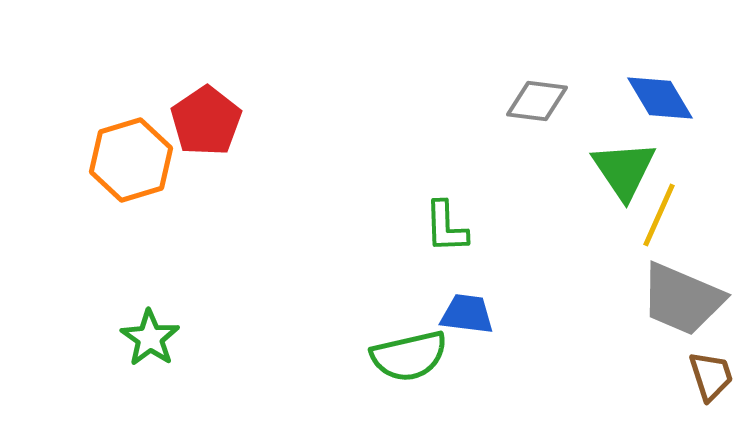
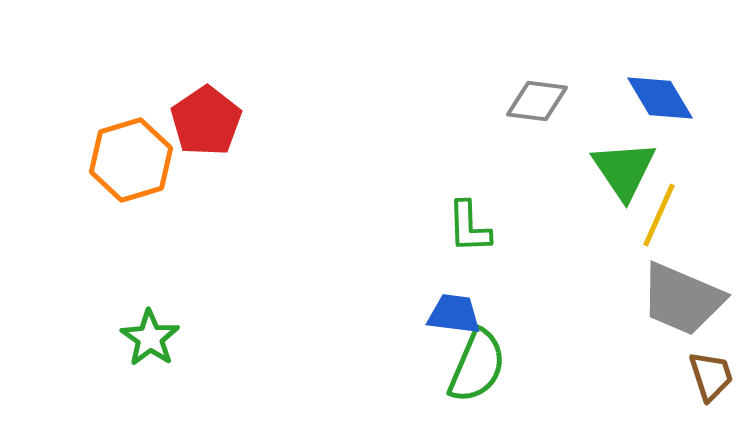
green L-shape: moved 23 px right
blue trapezoid: moved 13 px left
green semicircle: moved 68 px right, 10 px down; rotated 54 degrees counterclockwise
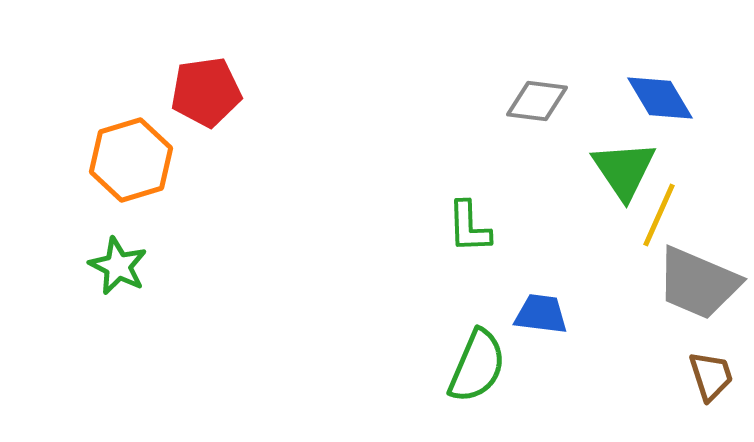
red pentagon: moved 29 px up; rotated 26 degrees clockwise
gray trapezoid: moved 16 px right, 16 px up
blue trapezoid: moved 87 px right
green star: moved 32 px left, 72 px up; rotated 8 degrees counterclockwise
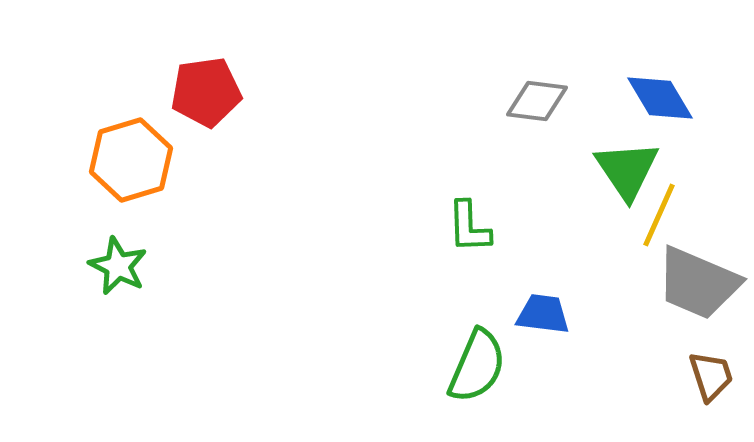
green triangle: moved 3 px right
blue trapezoid: moved 2 px right
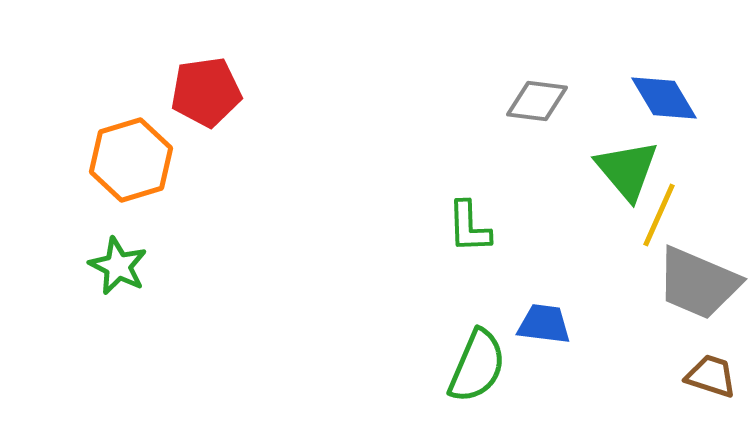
blue diamond: moved 4 px right
green triangle: rotated 6 degrees counterclockwise
blue trapezoid: moved 1 px right, 10 px down
brown trapezoid: rotated 54 degrees counterclockwise
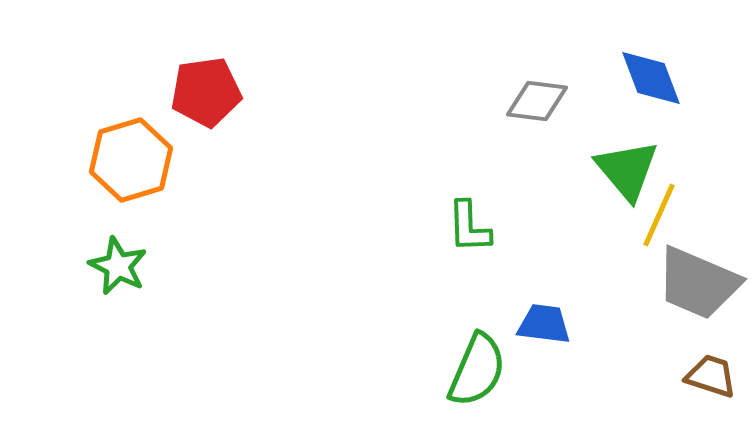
blue diamond: moved 13 px left, 20 px up; rotated 10 degrees clockwise
green semicircle: moved 4 px down
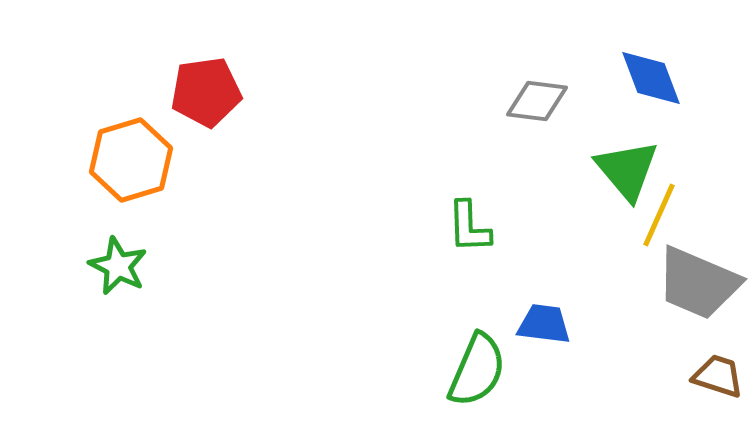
brown trapezoid: moved 7 px right
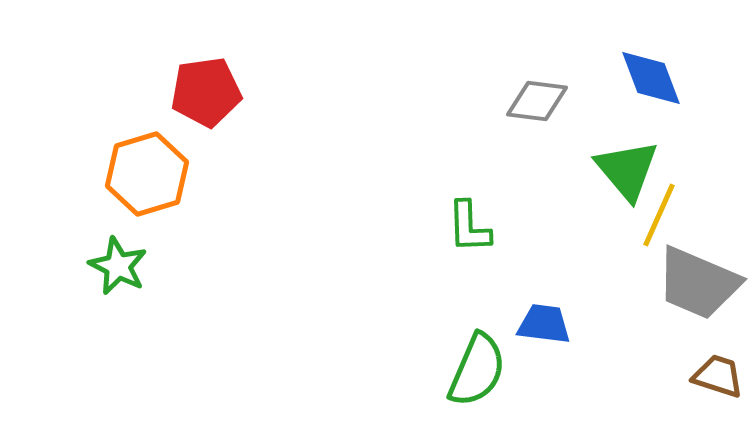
orange hexagon: moved 16 px right, 14 px down
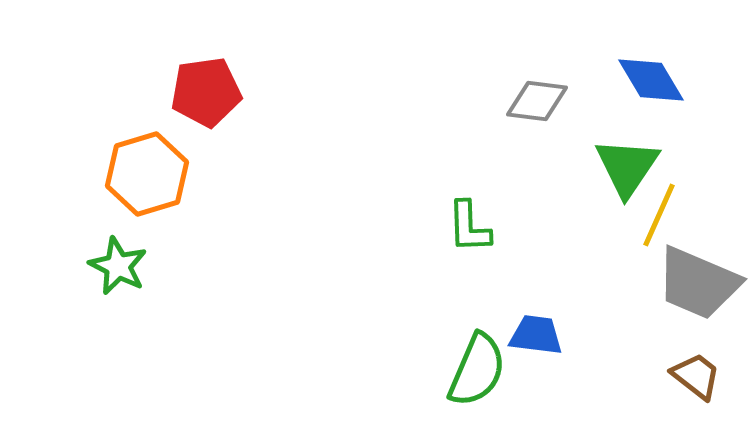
blue diamond: moved 2 px down; rotated 10 degrees counterclockwise
green triangle: moved 3 px up; rotated 14 degrees clockwise
blue trapezoid: moved 8 px left, 11 px down
brown trapezoid: moved 22 px left; rotated 20 degrees clockwise
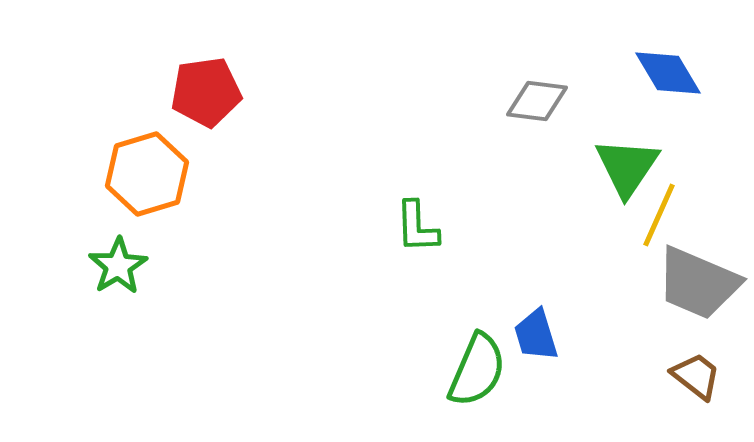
blue diamond: moved 17 px right, 7 px up
green L-shape: moved 52 px left
green star: rotated 14 degrees clockwise
blue trapezoid: rotated 114 degrees counterclockwise
